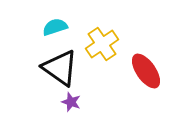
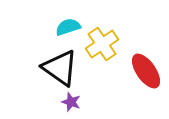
cyan semicircle: moved 13 px right
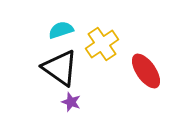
cyan semicircle: moved 7 px left, 3 px down
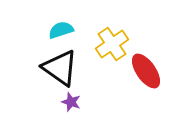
yellow cross: moved 10 px right
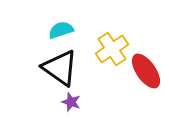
yellow cross: moved 5 px down
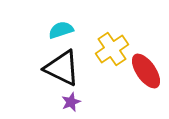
black triangle: moved 2 px right; rotated 9 degrees counterclockwise
purple star: rotated 30 degrees clockwise
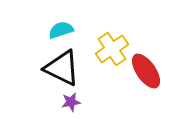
purple star: rotated 12 degrees clockwise
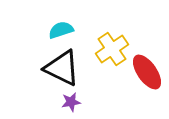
red ellipse: moved 1 px right, 1 px down
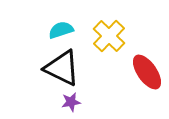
yellow cross: moved 3 px left, 13 px up; rotated 12 degrees counterclockwise
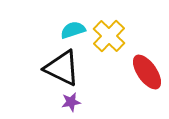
cyan semicircle: moved 12 px right
